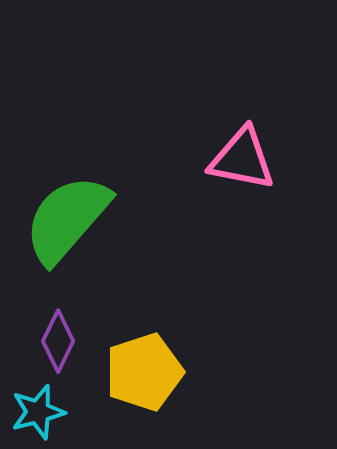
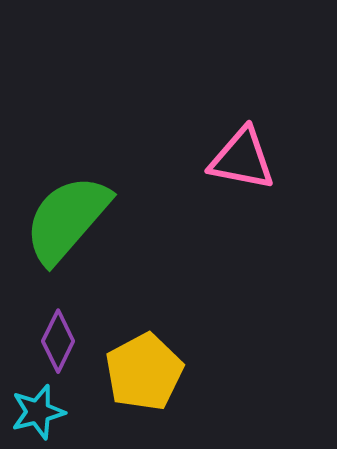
yellow pentagon: rotated 10 degrees counterclockwise
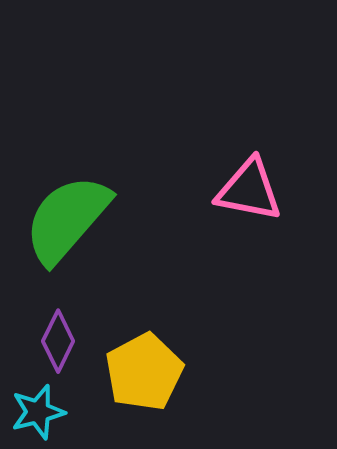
pink triangle: moved 7 px right, 31 px down
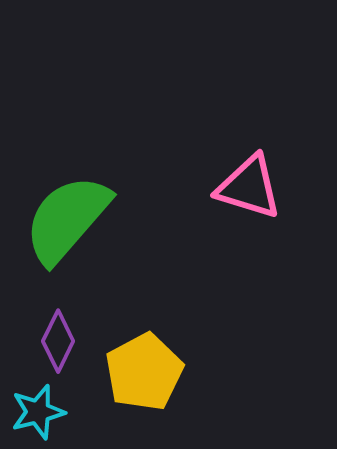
pink triangle: moved 3 px up; rotated 6 degrees clockwise
